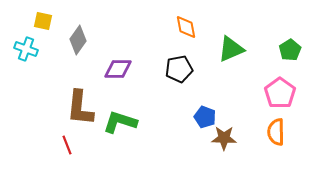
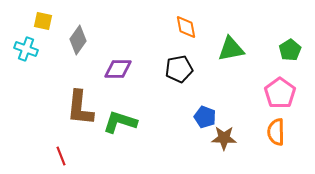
green triangle: rotated 12 degrees clockwise
red line: moved 6 px left, 11 px down
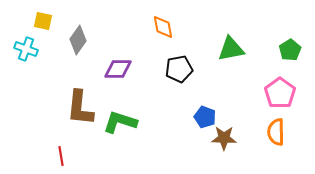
orange diamond: moved 23 px left
red line: rotated 12 degrees clockwise
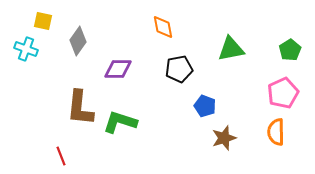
gray diamond: moved 1 px down
pink pentagon: moved 3 px right; rotated 12 degrees clockwise
blue pentagon: moved 11 px up
brown star: rotated 20 degrees counterclockwise
red line: rotated 12 degrees counterclockwise
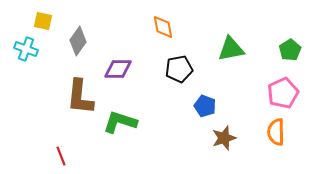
brown L-shape: moved 11 px up
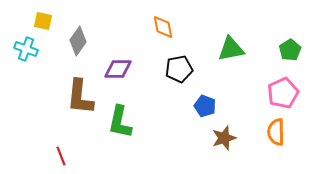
green L-shape: rotated 96 degrees counterclockwise
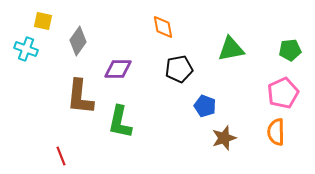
green pentagon: rotated 25 degrees clockwise
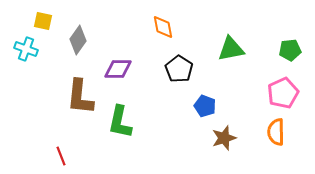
gray diamond: moved 1 px up
black pentagon: rotated 28 degrees counterclockwise
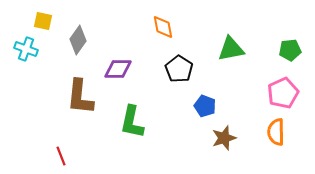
green L-shape: moved 12 px right
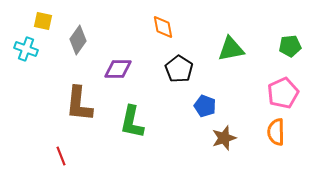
green pentagon: moved 4 px up
brown L-shape: moved 1 px left, 7 px down
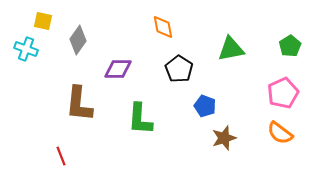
green pentagon: rotated 25 degrees counterclockwise
green L-shape: moved 8 px right, 3 px up; rotated 8 degrees counterclockwise
orange semicircle: moved 4 px right, 1 px down; rotated 52 degrees counterclockwise
